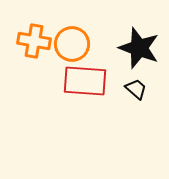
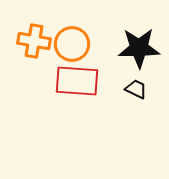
black star: rotated 21 degrees counterclockwise
red rectangle: moved 8 px left
black trapezoid: rotated 15 degrees counterclockwise
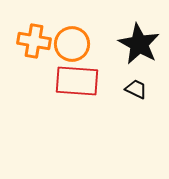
black star: moved 4 px up; rotated 30 degrees clockwise
